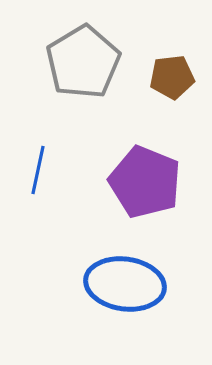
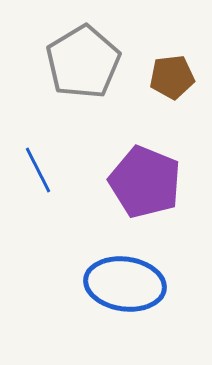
blue line: rotated 39 degrees counterclockwise
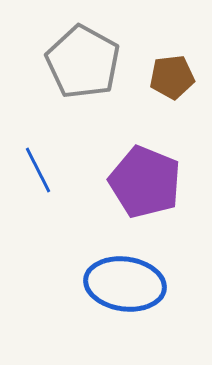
gray pentagon: rotated 12 degrees counterclockwise
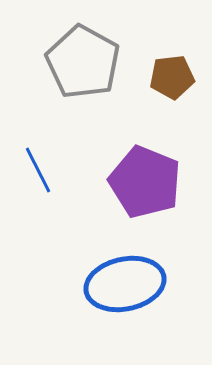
blue ellipse: rotated 20 degrees counterclockwise
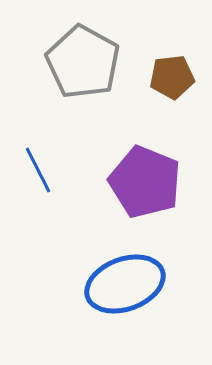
blue ellipse: rotated 8 degrees counterclockwise
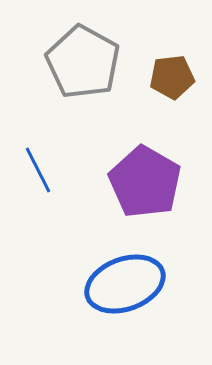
purple pentagon: rotated 8 degrees clockwise
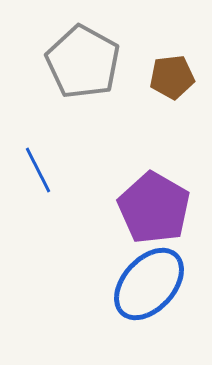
purple pentagon: moved 9 px right, 26 px down
blue ellipse: moved 24 px right; rotated 28 degrees counterclockwise
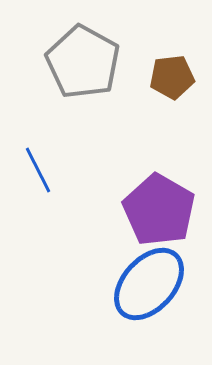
purple pentagon: moved 5 px right, 2 px down
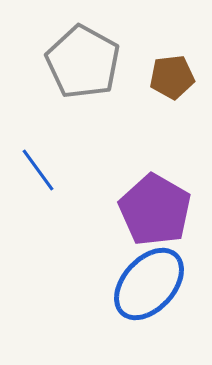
blue line: rotated 9 degrees counterclockwise
purple pentagon: moved 4 px left
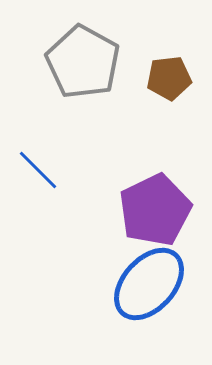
brown pentagon: moved 3 px left, 1 px down
blue line: rotated 9 degrees counterclockwise
purple pentagon: rotated 16 degrees clockwise
